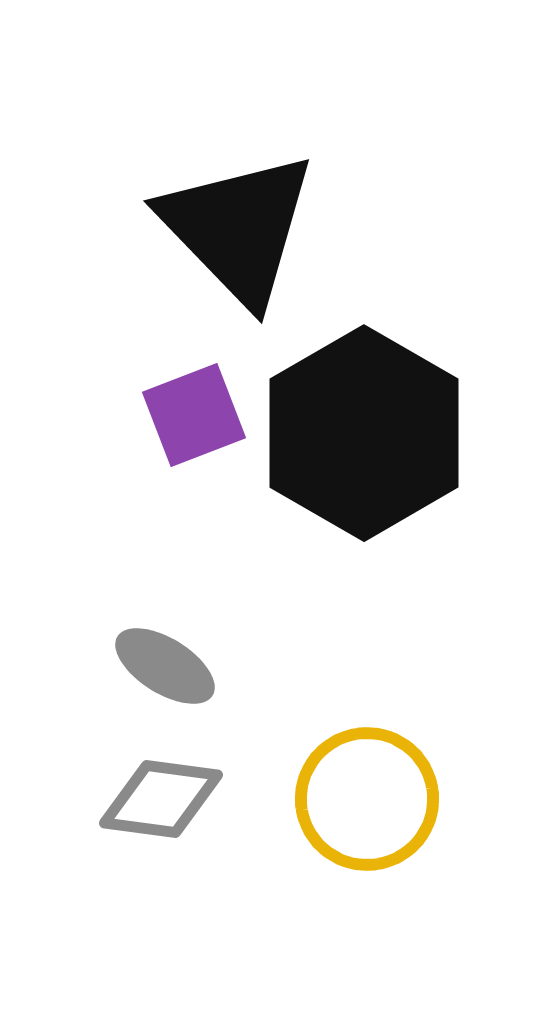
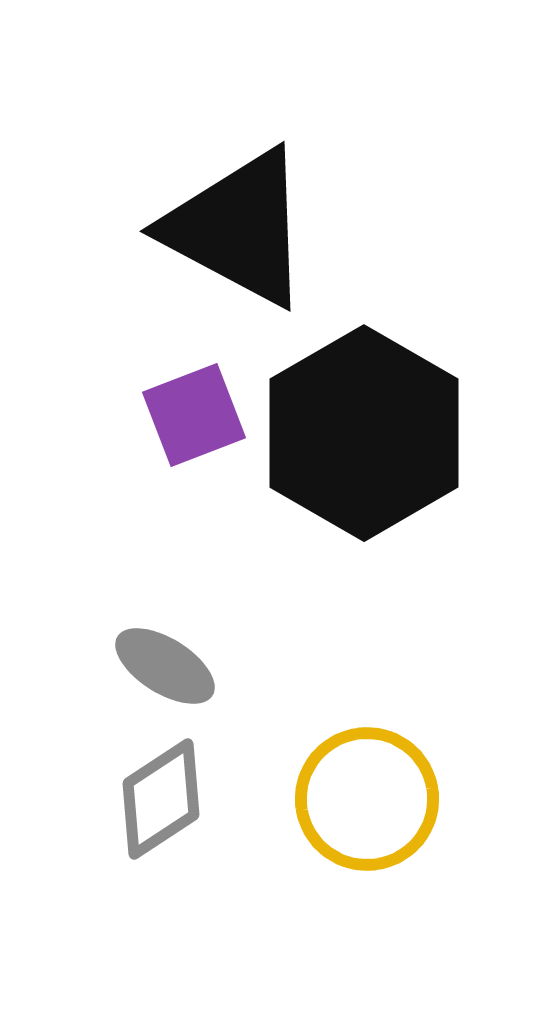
black triangle: rotated 18 degrees counterclockwise
gray diamond: rotated 41 degrees counterclockwise
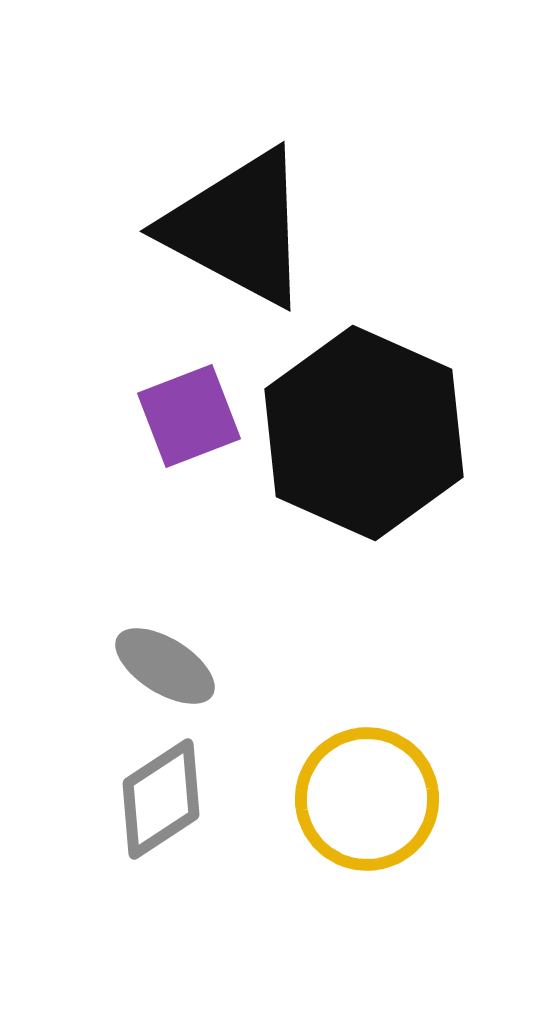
purple square: moved 5 px left, 1 px down
black hexagon: rotated 6 degrees counterclockwise
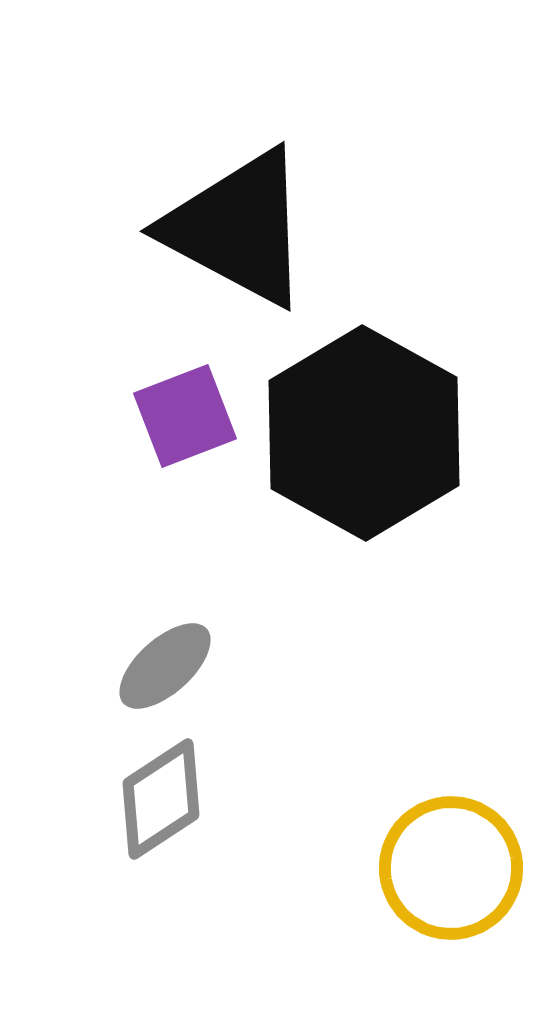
purple square: moved 4 px left
black hexagon: rotated 5 degrees clockwise
gray ellipse: rotated 74 degrees counterclockwise
yellow circle: moved 84 px right, 69 px down
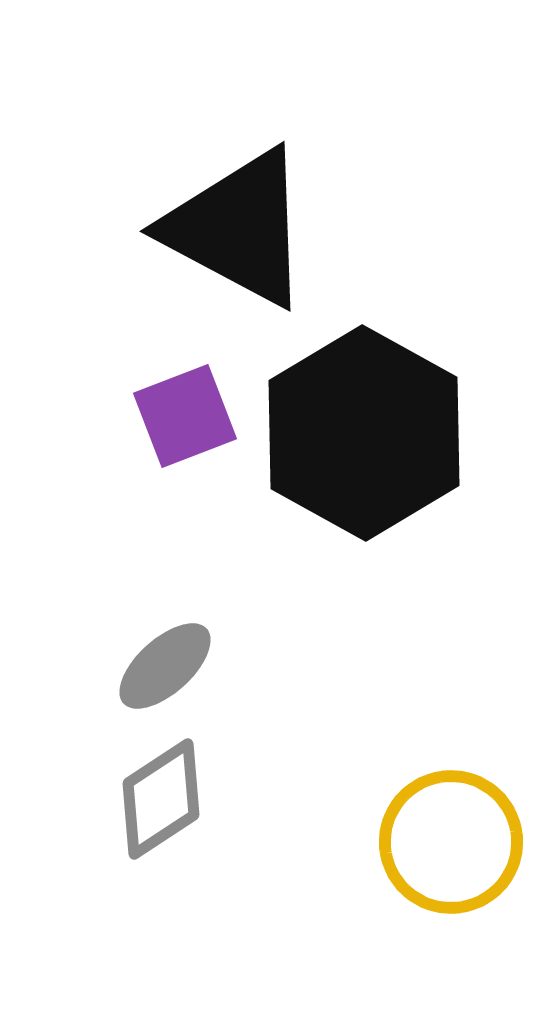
yellow circle: moved 26 px up
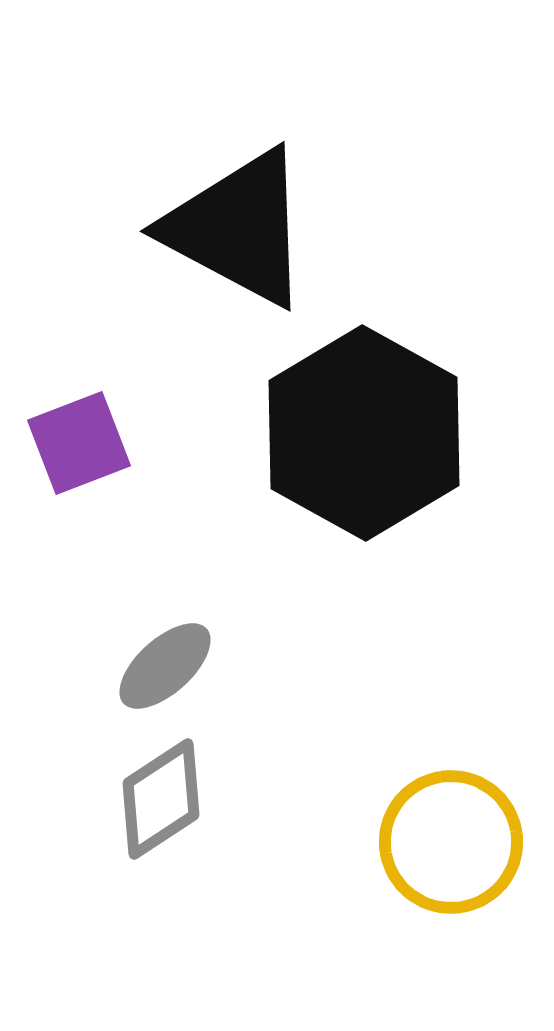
purple square: moved 106 px left, 27 px down
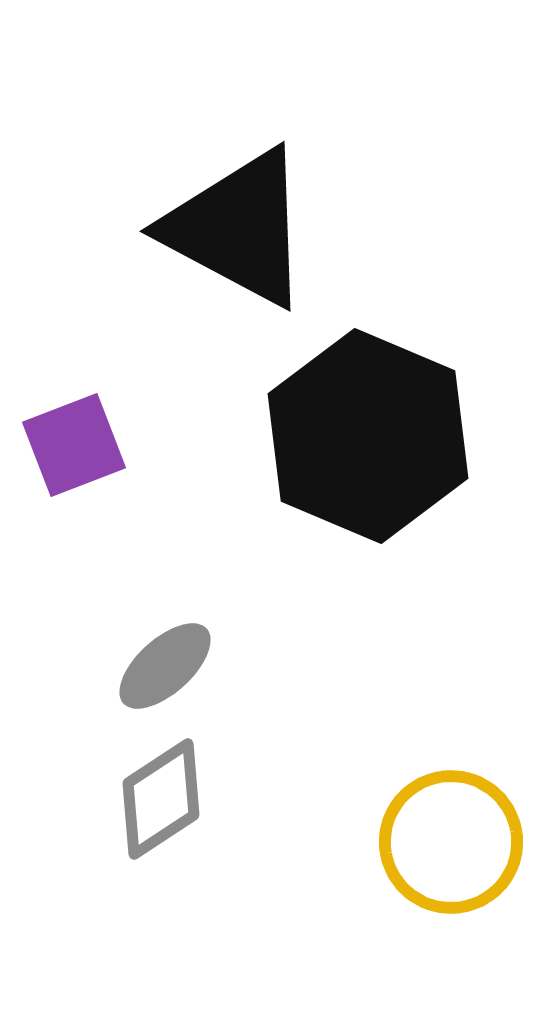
black hexagon: moved 4 px right, 3 px down; rotated 6 degrees counterclockwise
purple square: moved 5 px left, 2 px down
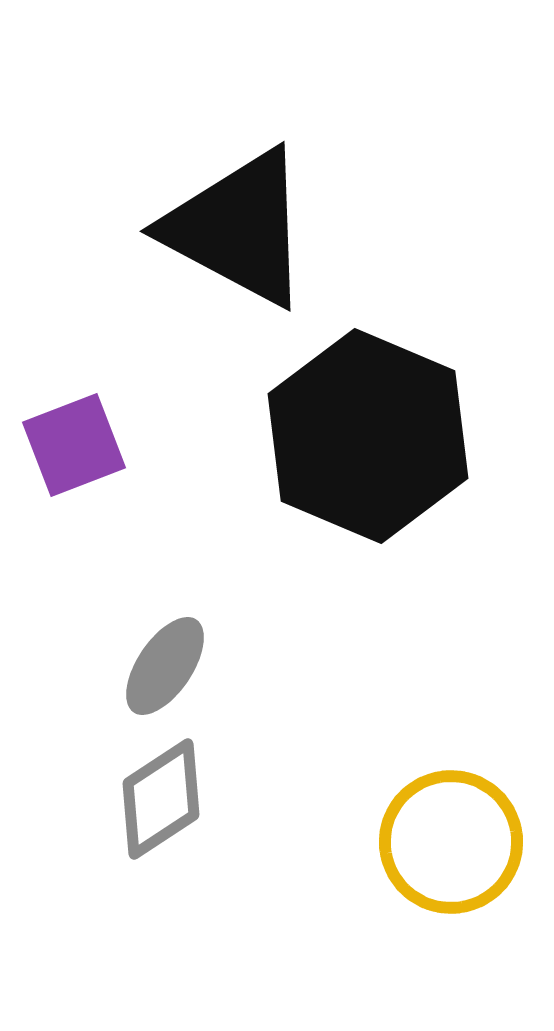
gray ellipse: rotated 14 degrees counterclockwise
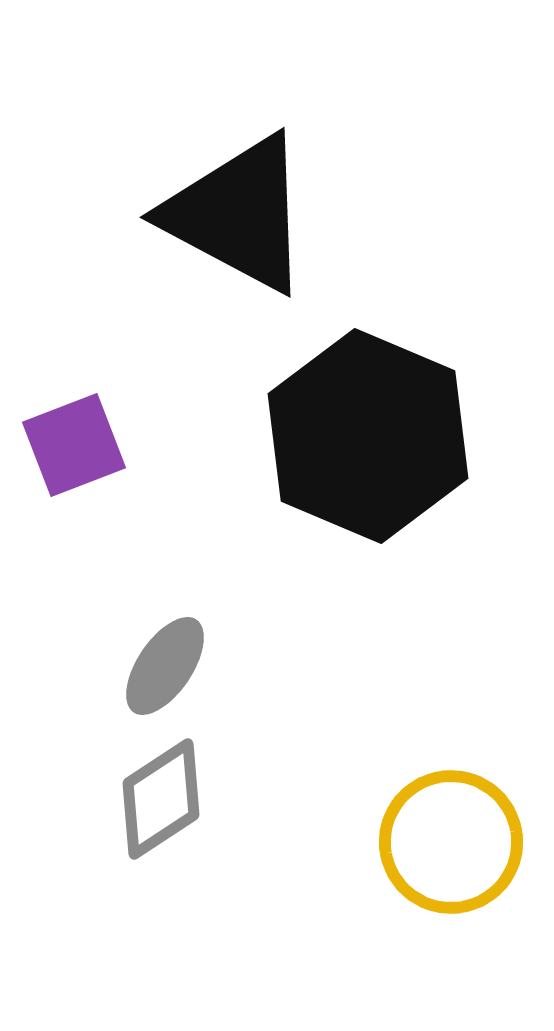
black triangle: moved 14 px up
